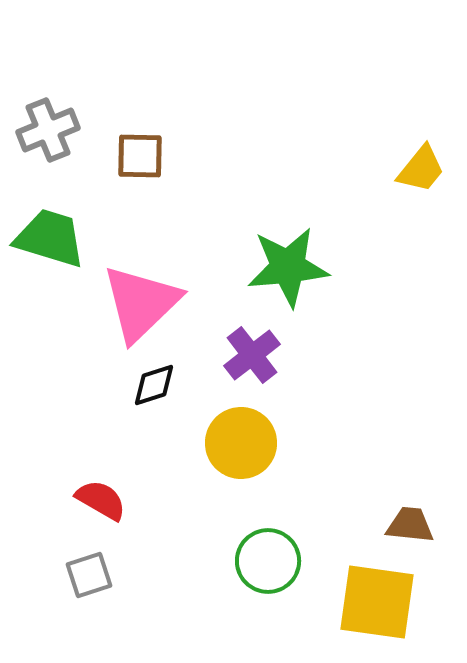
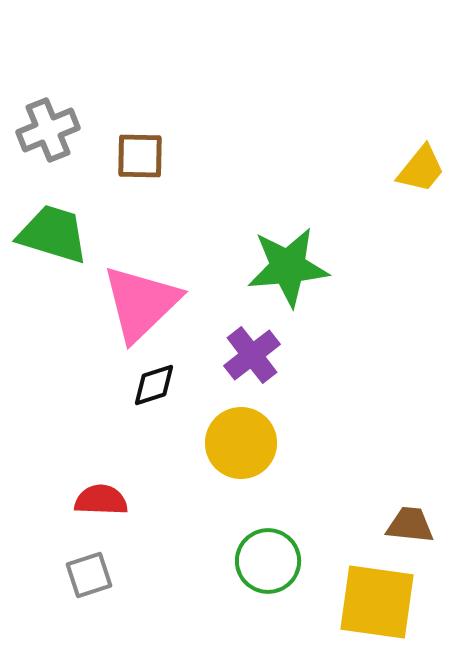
green trapezoid: moved 3 px right, 4 px up
red semicircle: rotated 28 degrees counterclockwise
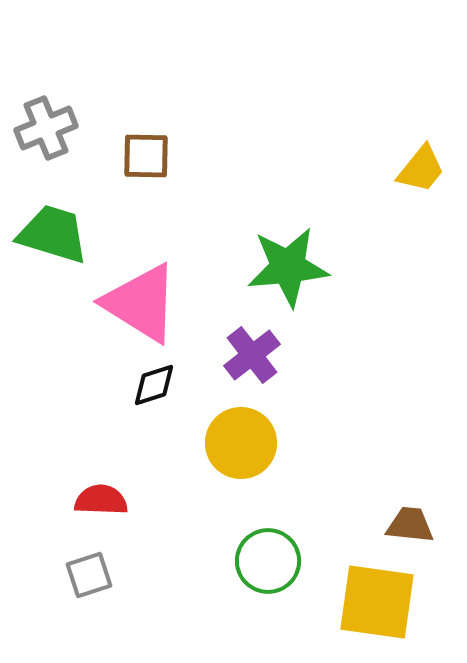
gray cross: moved 2 px left, 2 px up
brown square: moved 6 px right
pink triangle: rotated 44 degrees counterclockwise
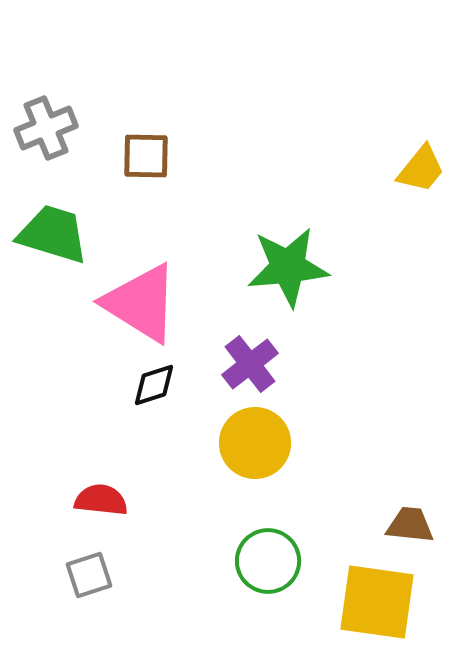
purple cross: moved 2 px left, 9 px down
yellow circle: moved 14 px right
red semicircle: rotated 4 degrees clockwise
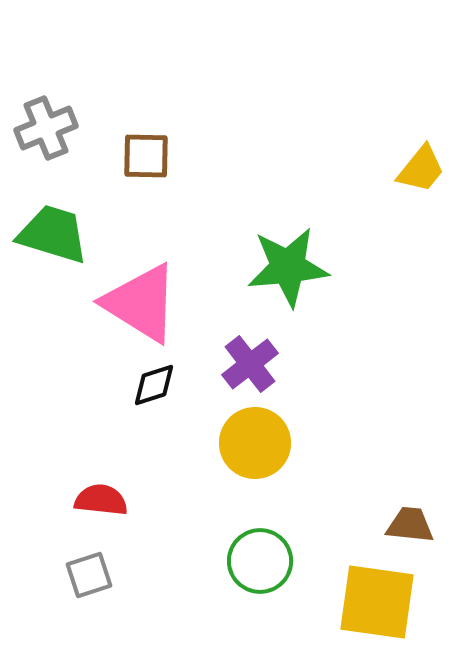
green circle: moved 8 px left
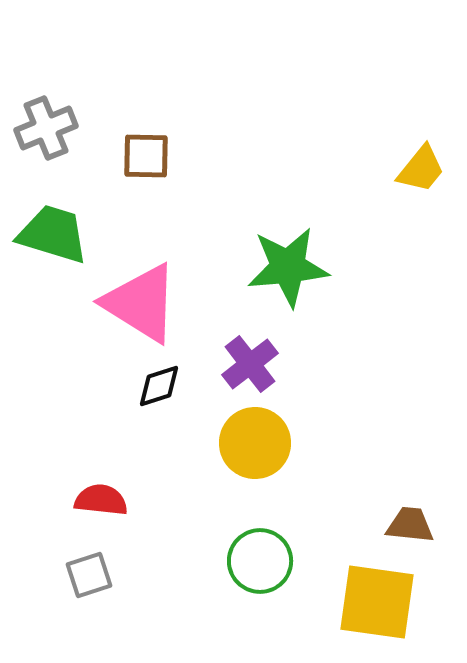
black diamond: moved 5 px right, 1 px down
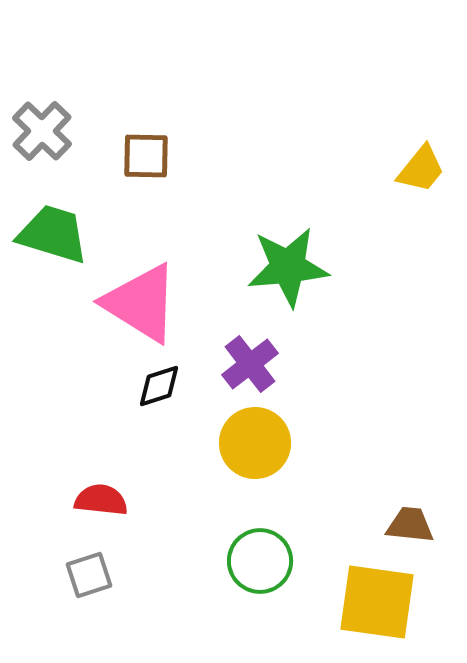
gray cross: moved 4 px left, 3 px down; rotated 24 degrees counterclockwise
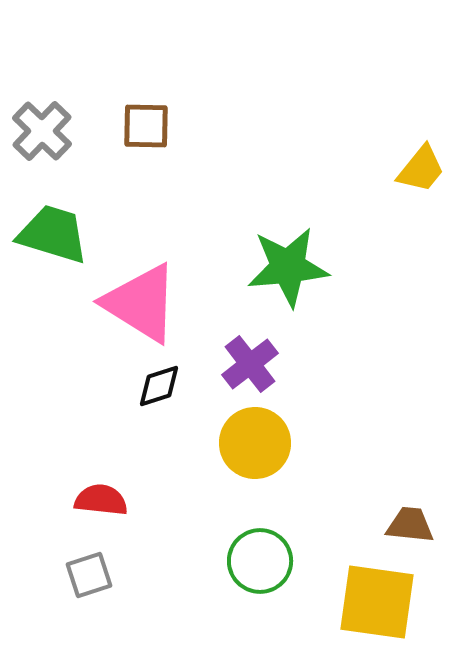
brown square: moved 30 px up
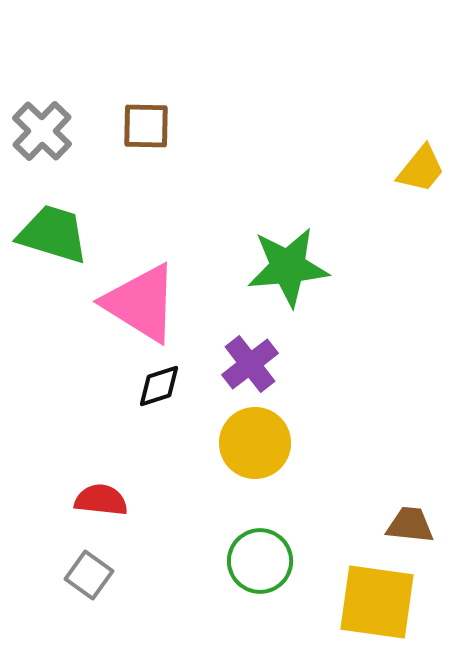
gray square: rotated 36 degrees counterclockwise
